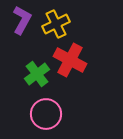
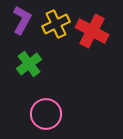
red cross: moved 22 px right, 29 px up
green cross: moved 8 px left, 10 px up
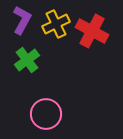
green cross: moved 2 px left, 4 px up
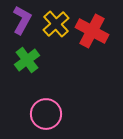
yellow cross: rotated 16 degrees counterclockwise
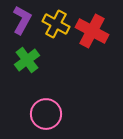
yellow cross: rotated 20 degrees counterclockwise
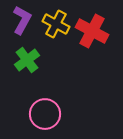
pink circle: moved 1 px left
